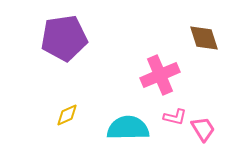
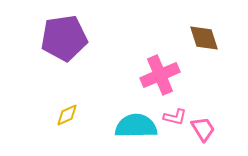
cyan semicircle: moved 8 px right, 2 px up
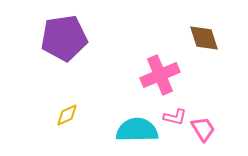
cyan semicircle: moved 1 px right, 4 px down
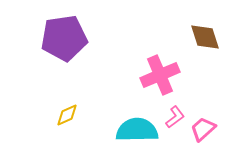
brown diamond: moved 1 px right, 1 px up
pink L-shape: rotated 50 degrees counterclockwise
pink trapezoid: rotated 100 degrees counterclockwise
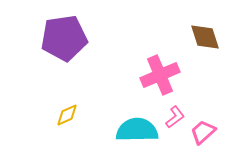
pink trapezoid: moved 3 px down
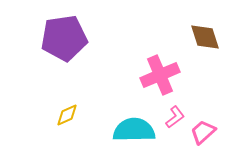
cyan semicircle: moved 3 px left
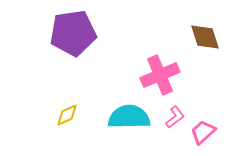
purple pentagon: moved 9 px right, 5 px up
cyan semicircle: moved 5 px left, 13 px up
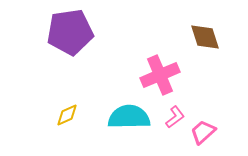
purple pentagon: moved 3 px left, 1 px up
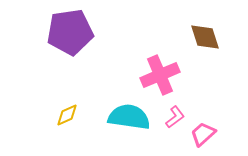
cyan semicircle: rotated 9 degrees clockwise
pink trapezoid: moved 2 px down
